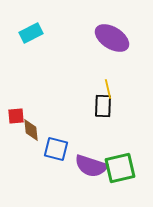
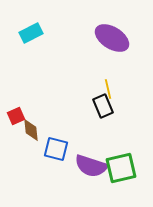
black rectangle: rotated 25 degrees counterclockwise
red square: rotated 18 degrees counterclockwise
green square: moved 1 px right
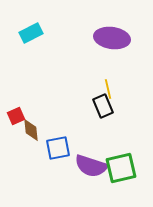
purple ellipse: rotated 24 degrees counterclockwise
blue square: moved 2 px right, 1 px up; rotated 25 degrees counterclockwise
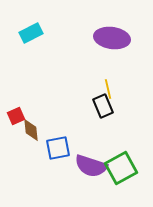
green square: rotated 16 degrees counterclockwise
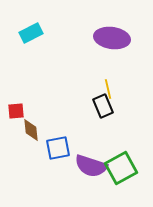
red square: moved 5 px up; rotated 18 degrees clockwise
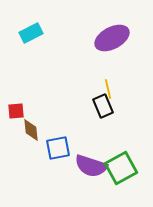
purple ellipse: rotated 36 degrees counterclockwise
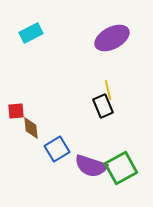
yellow line: moved 1 px down
brown diamond: moved 2 px up
blue square: moved 1 px left, 1 px down; rotated 20 degrees counterclockwise
